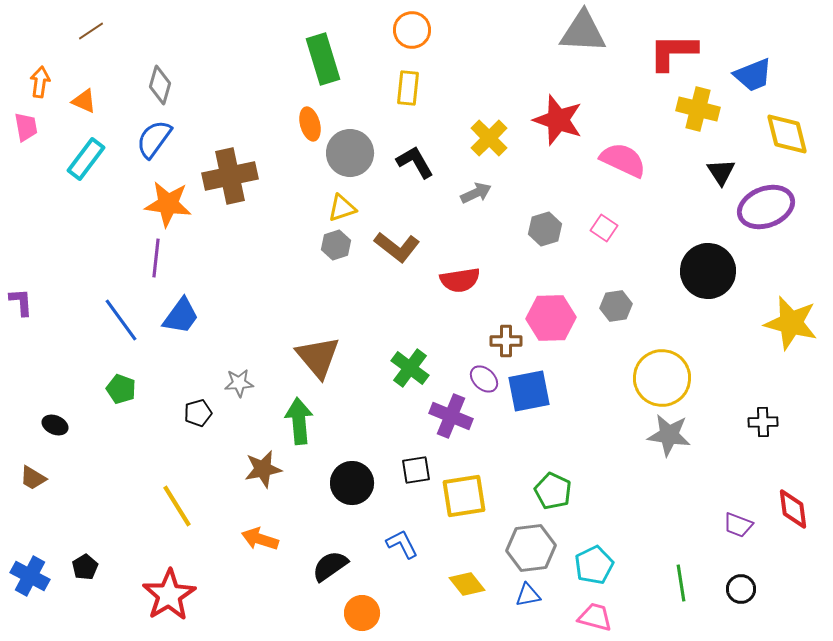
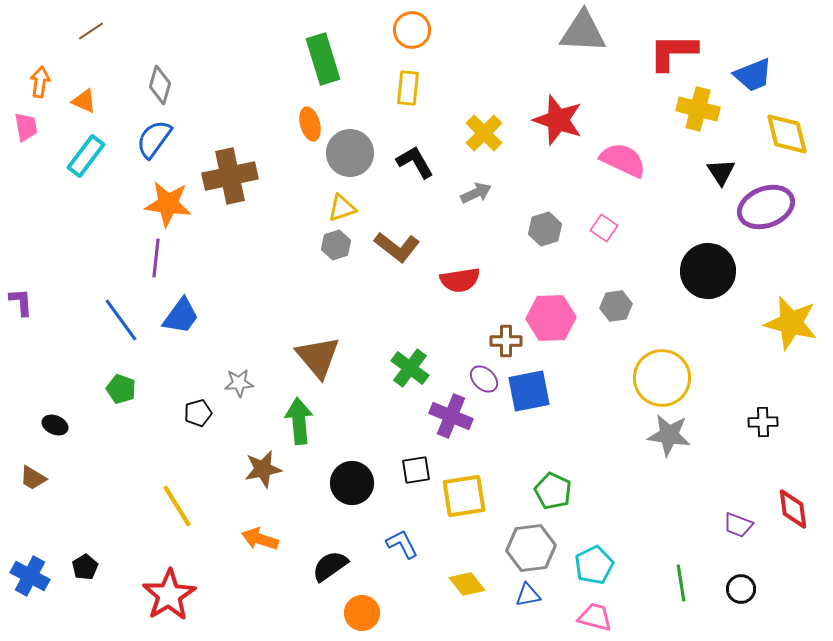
yellow cross at (489, 138): moved 5 px left, 5 px up
cyan rectangle at (86, 159): moved 3 px up
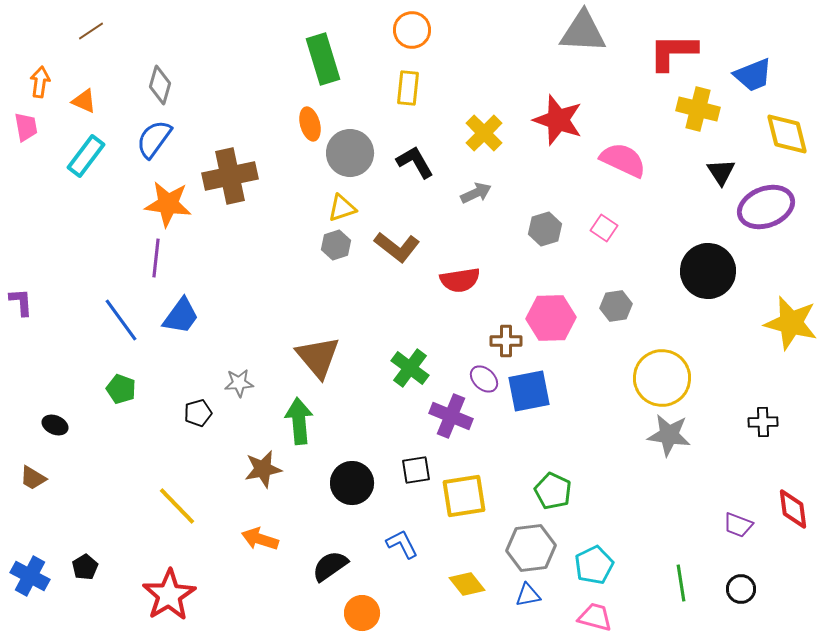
yellow line at (177, 506): rotated 12 degrees counterclockwise
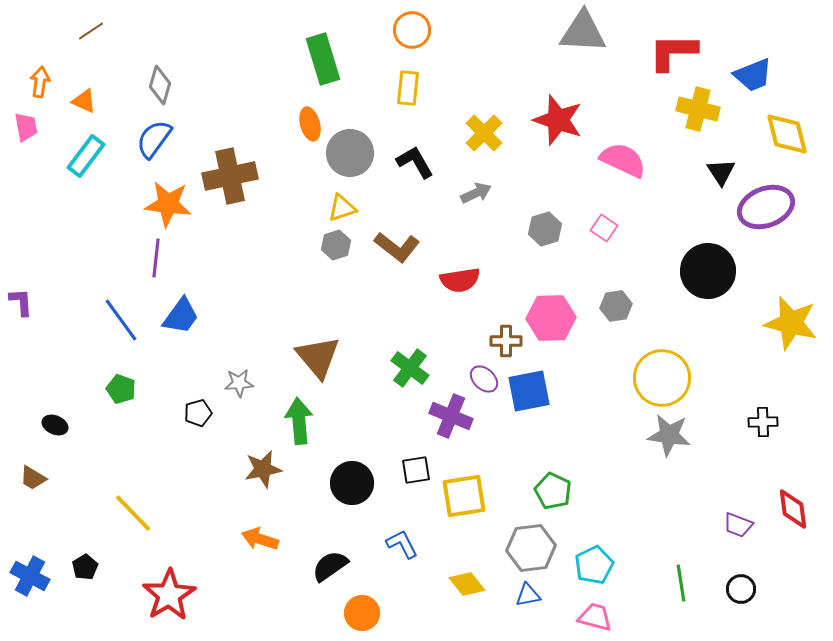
yellow line at (177, 506): moved 44 px left, 7 px down
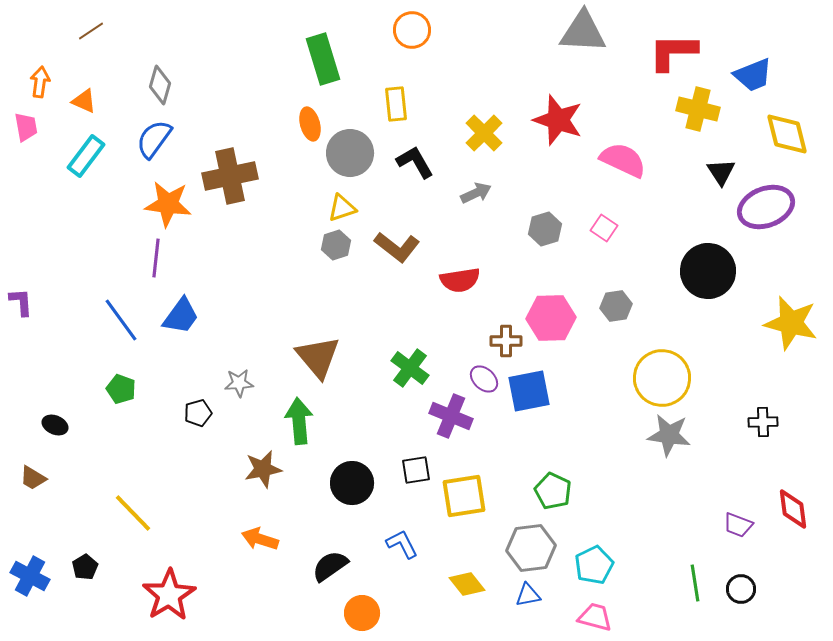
yellow rectangle at (408, 88): moved 12 px left, 16 px down; rotated 12 degrees counterclockwise
green line at (681, 583): moved 14 px right
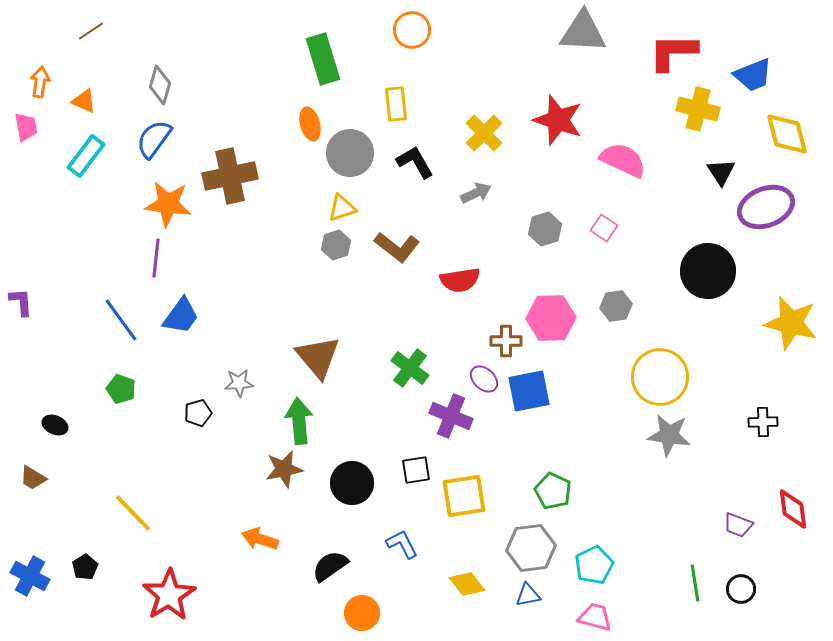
yellow circle at (662, 378): moved 2 px left, 1 px up
brown star at (263, 469): moved 21 px right
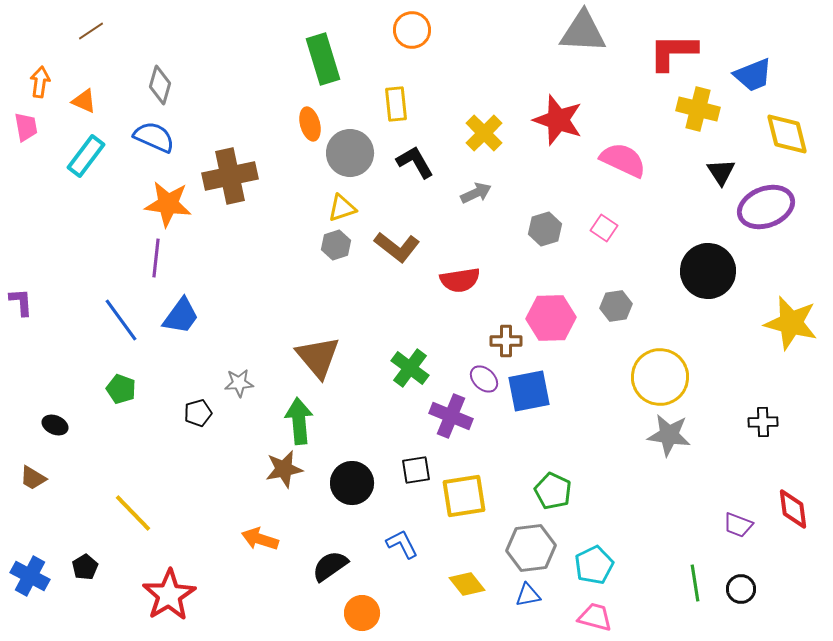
blue semicircle at (154, 139): moved 2 px up; rotated 78 degrees clockwise
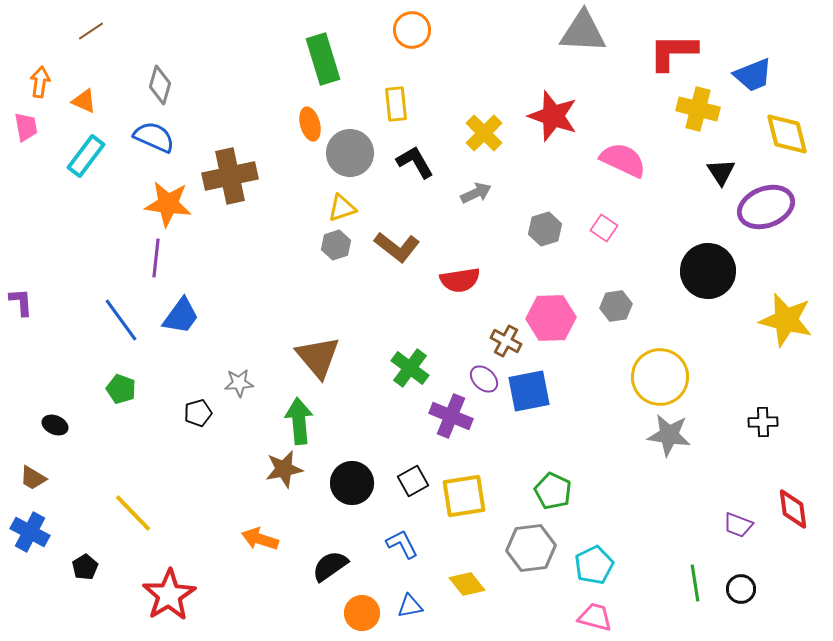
red star at (558, 120): moved 5 px left, 4 px up
yellow star at (791, 323): moved 5 px left, 3 px up
brown cross at (506, 341): rotated 28 degrees clockwise
black square at (416, 470): moved 3 px left, 11 px down; rotated 20 degrees counterclockwise
blue cross at (30, 576): moved 44 px up
blue triangle at (528, 595): moved 118 px left, 11 px down
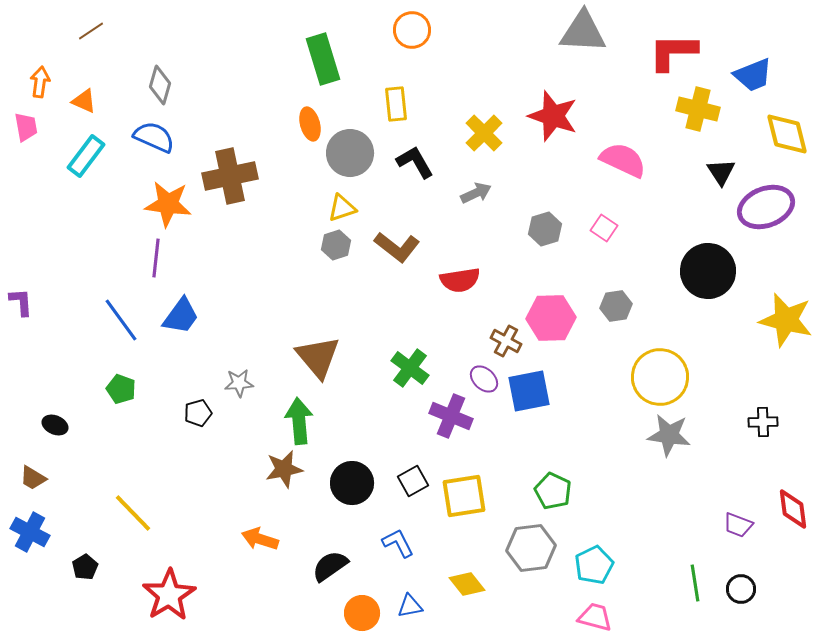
blue L-shape at (402, 544): moved 4 px left, 1 px up
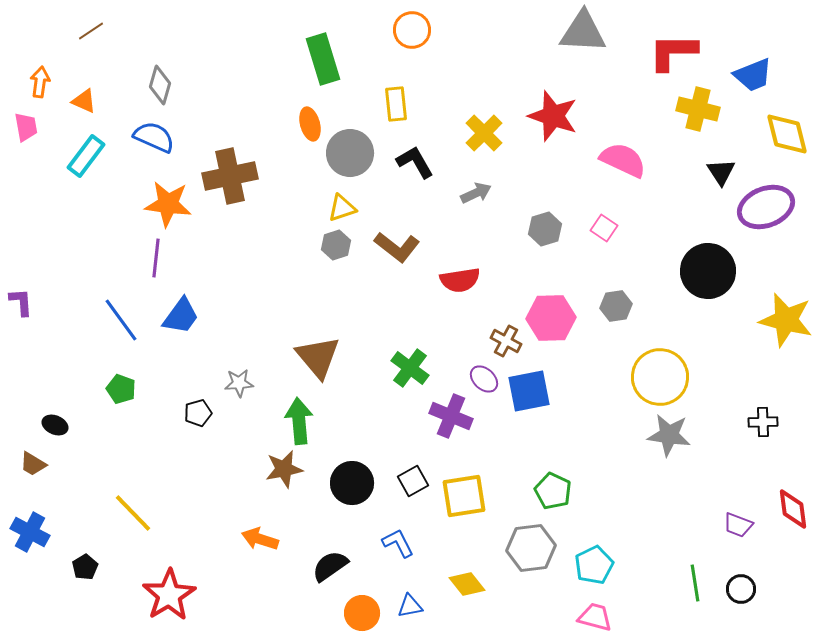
brown trapezoid at (33, 478): moved 14 px up
